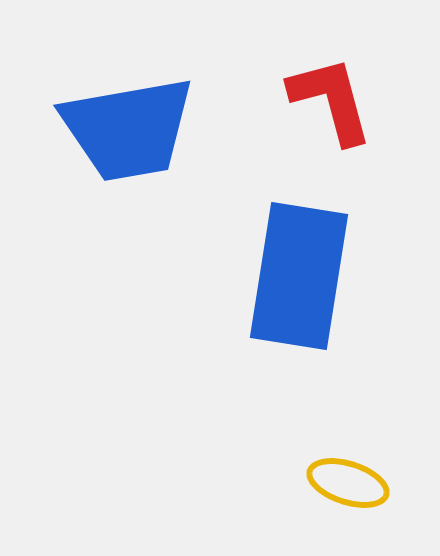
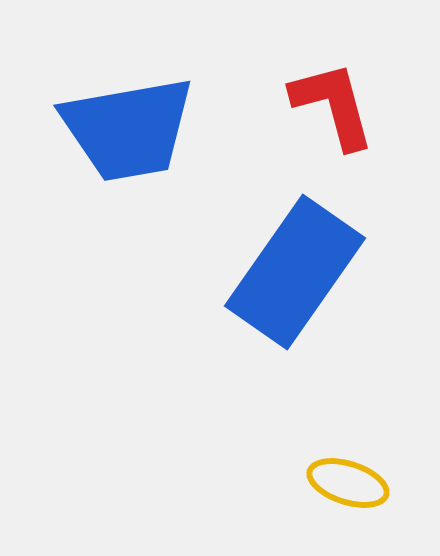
red L-shape: moved 2 px right, 5 px down
blue rectangle: moved 4 px left, 4 px up; rotated 26 degrees clockwise
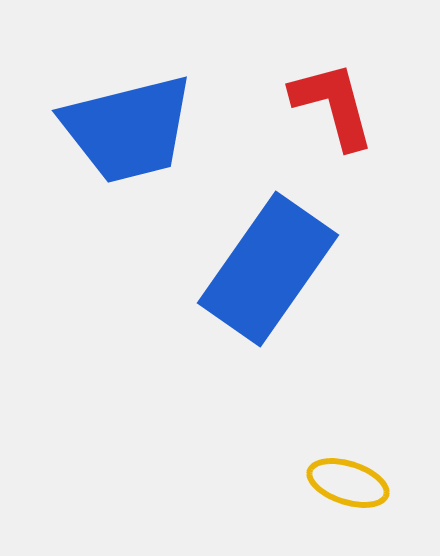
blue trapezoid: rotated 4 degrees counterclockwise
blue rectangle: moved 27 px left, 3 px up
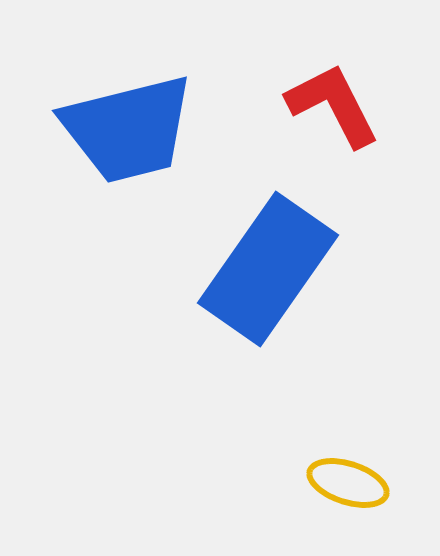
red L-shape: rotated 12 degrees counterclockwise
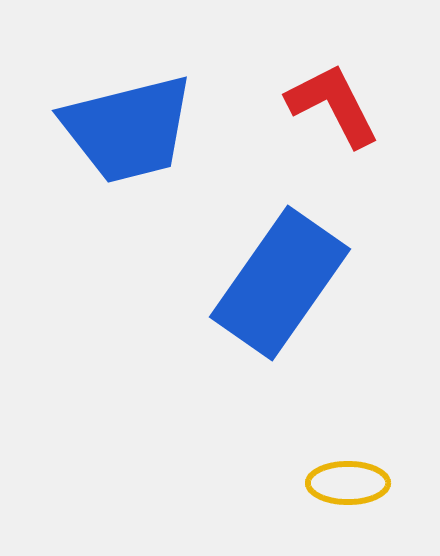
blue rectangle: moved 12 px right, 14 px down
yellow ellipse: rotated 18 degrees counterclockwise
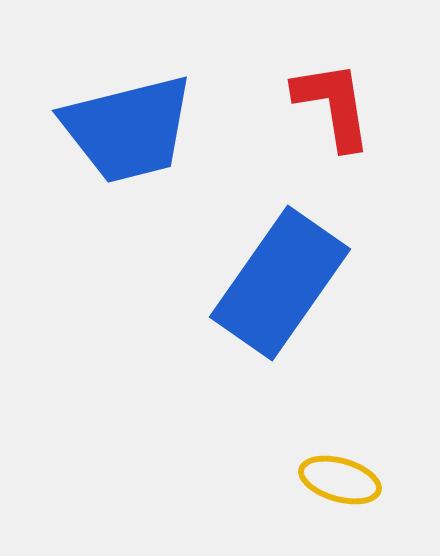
red L-shape: rotated 18 degrees clockwise
yellow ellipse: moved 8 px left, 3 px up; rotated 16 degrees clockwise
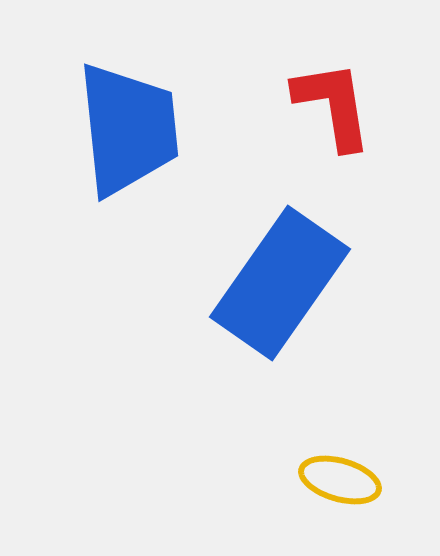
blue trapezoid: rotated 82 degrees counterclockwise
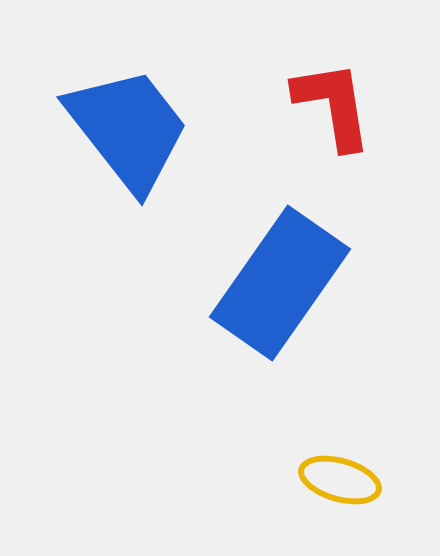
blue trapezoid: rotated 32 degrees counterclockwise
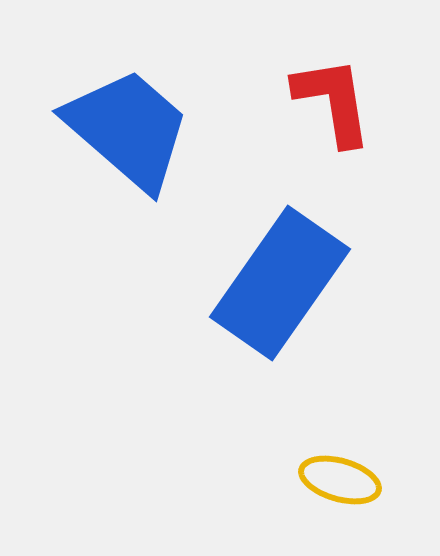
red L-shape: moved 4 px up
blue trapezoid: rotated 11 degrees counterclockwise
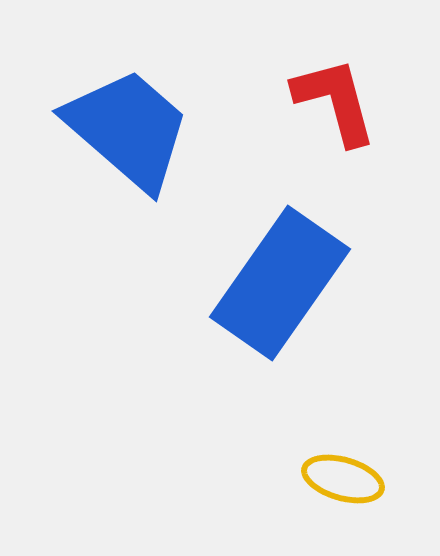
red L-shape: moved 2 px right; rotated 6 degrees counterclockwise
yellow ellipse: moved 3 px right, 1 px up
